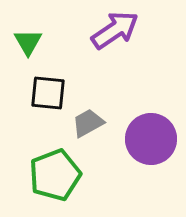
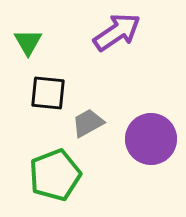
purple arrow: moved 2 px right, 2 px down
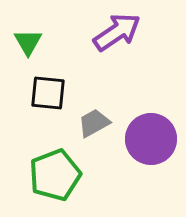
gray trapezoid: moved 6 px right
